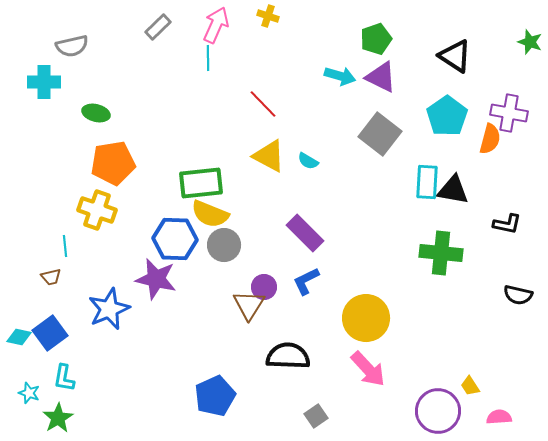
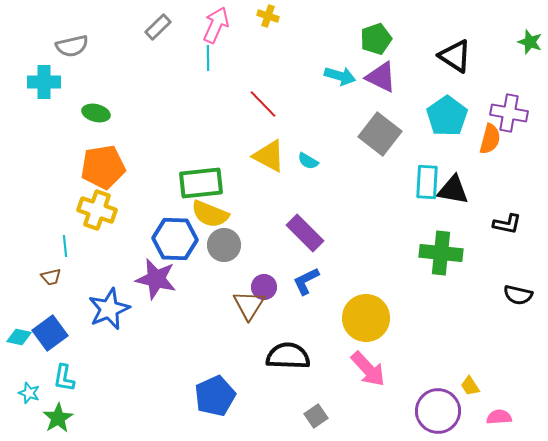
orange pentagon at (113, 163): moved 10 px left, 4 px down
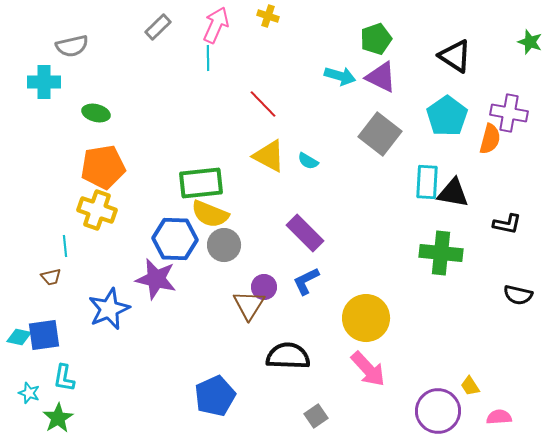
black triangle at (453, 190): moved 3 px down
blue square at (50, 333): moved 6 px left, 2 px down; rotated 28 degrees clockwise
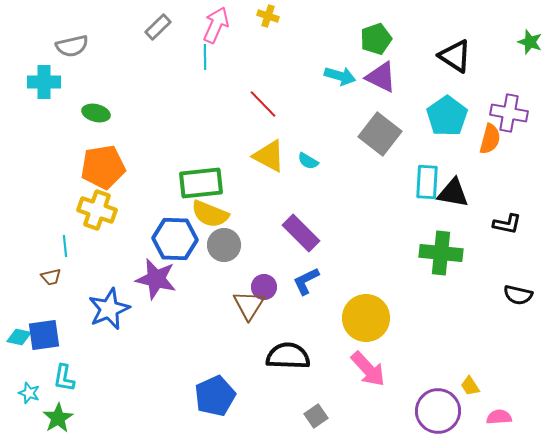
cyan line at (208, 58): moved 3 px left, 1 px up
purple rectangle at (305, 233): moved 4 px left
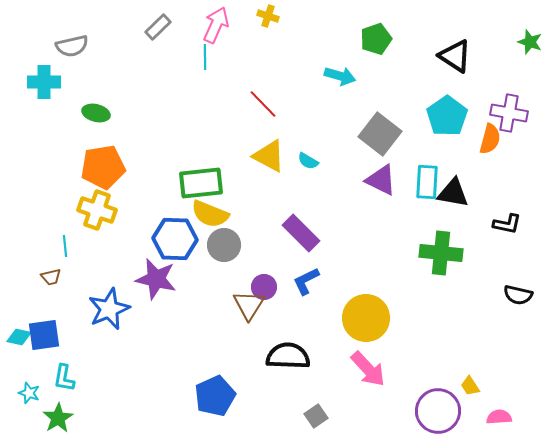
purple triangle at (381, 77): moved 103 px down
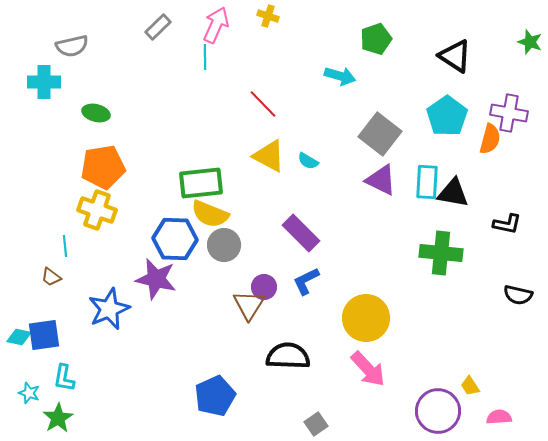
brown trapezoid at (51, 277): rotated 50 degrees clockwise
gray square at (316, 416): moved 8 px down
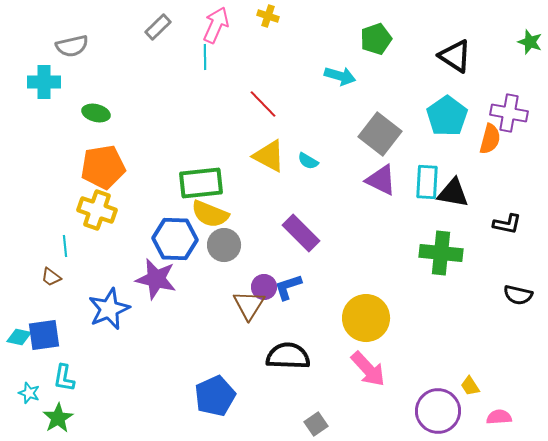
blue L-shape at (306, 281): moved 18 px left, 6 px down; rotated 8 degrees clockwise
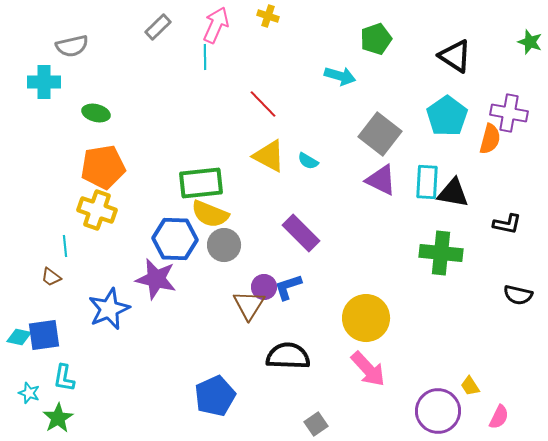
pink semicircle at (499, 417): rotated 120 degrees clockwise
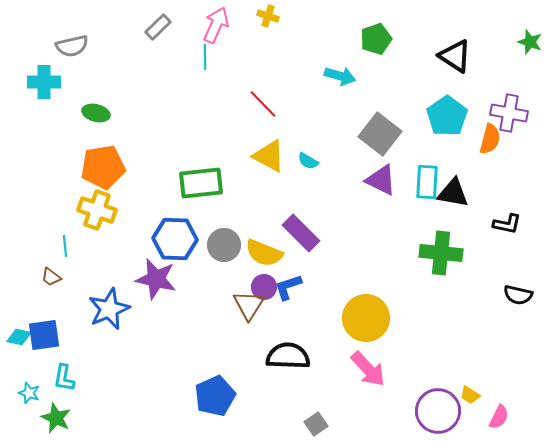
yellow semicircle at (210, 214): moved 54 px right, 39 px down
yellow trapezoid at (470, 386): moved 9 px down; rotated 25 degrees counterclockwise
green star at (58, 418): moved 2 px left; rotated 16 degrees counterclockwise
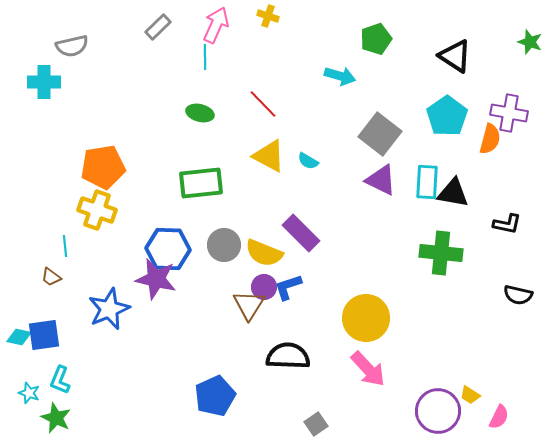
green ellipse at (96, 113): moved 104 px right
blue hexagon at (175, 239): moved 7 px left, 10 px down
cyan L-shape at (64, 378): moved 4 px left, 2 px down; rotated 12 degrees clockwise
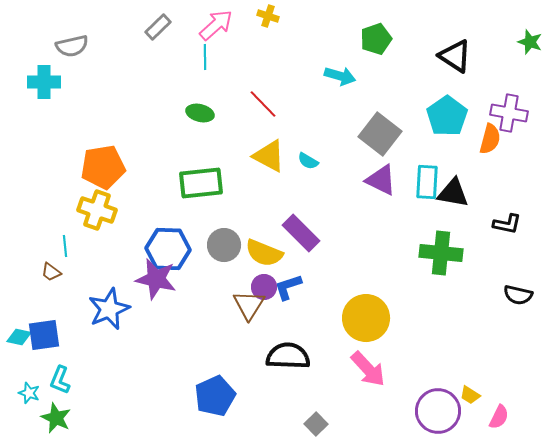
pink arrow at (216, 25): rotated 24 degrees clockwise
brown trapezoid at (51, 277): moved 5 px up
gray square at (316, 424): rotated 10 degrees counterclockwise
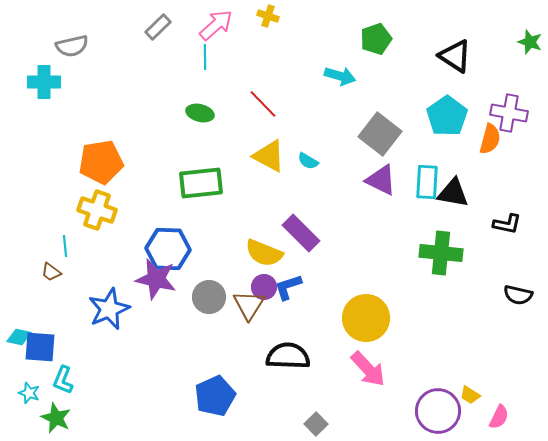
orange pentagon at (103, 167): moved 2 px left, 5 px up
gray circle at (224, 245): moved 15 px left, 52 px down
blue square at (44, 335): moved 4 px left, 12 px down; rotated 12 degrees clockwise
cyan L-shape at (60, 380): moved 3 px right
